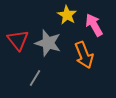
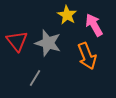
red triangle: moved 1 px left, 1 px down
orange arrow: moved 3 px right, 1 px down
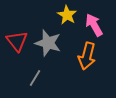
orange arrow: rotated 36 degrees clockwise
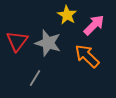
pink arrow: rotated 75 degrees clockwise
red triangle: rotated 15 degrees clockwise
orange arrow: rotated 120 degrees clockwise
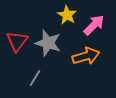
orange arrow: moved 1 px left; rotated 120 degrees clockwise
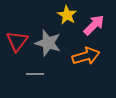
gray line: moved 4 px up; rotated 60 degrees clockwise
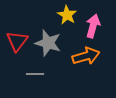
pink arrow: moved 1 px left, 1 px down; rotated 30 degrees counterclockwise
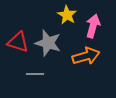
red triangle: moved 1 px right, 1 px down; rotated 50 degrees counterclockwise
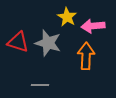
yellow star: moved 2 px down
pink arrow: rotated 110 degrees counterclockwise
orange arrow: rotated 72 degrees counterclockwise
gray line: moved 5 px right, 11 px down
